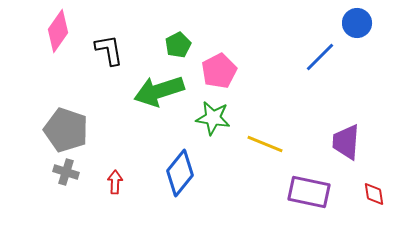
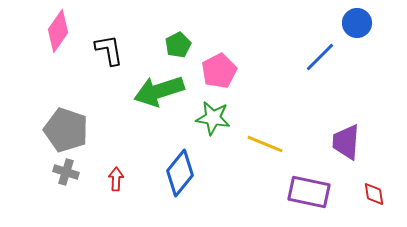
red arrow: moved 1 px right, 3 px up
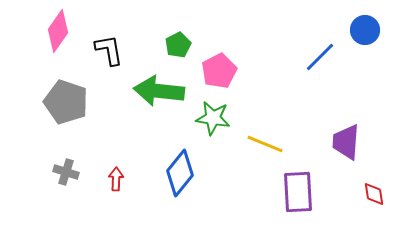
blue circle: moved 8 px right, 7 px down
green arrow: rotated 24 degrees clockwise
gray pentagon: moved 28 px up
purple rectangle: moved 11 px left; rotated 75 degrees clockwise
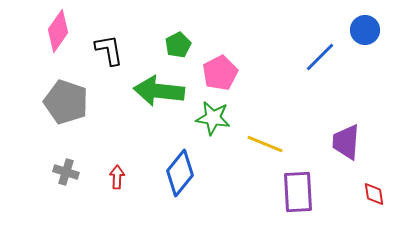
pink pentagon: moved 1 px right, 2 px down
red arrow: moved 1 px right, 2 px up
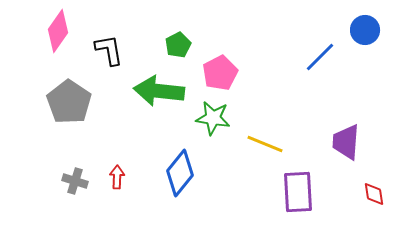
gray pentagon: moved 3 px right; rotated 15 degrees clockwise
gray cross: moved 9 px right, 9 px down
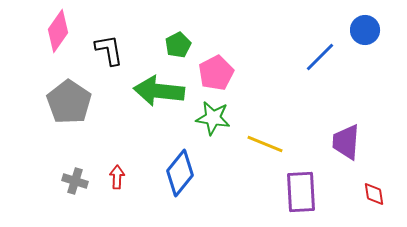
pink pentagon: moved 4 px left
purple rectangle: moved 3 px right
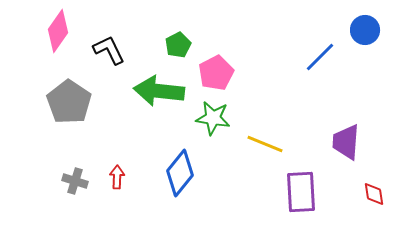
black L-shape: rotated 16 degrees counterclockwise
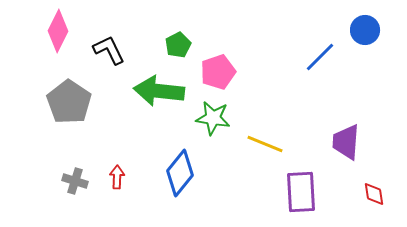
pink diamond: rotated 9 degrees counterclockwise
pink pentagon: moved 2 px right, 1 px up; rotated 8 degrees clockwise
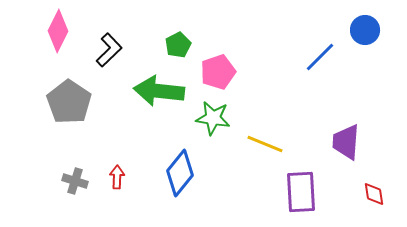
black L-shape: rotated 72 degrees clockwise
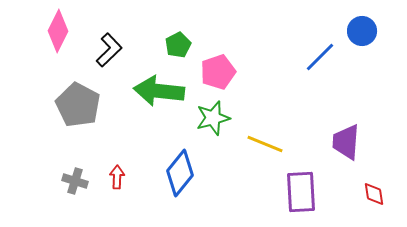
blue circle: moved 3 px left, 1 px down
gray pentagon: moved 9 px right, 3 px down; rotated 6 degrees counterclockwise
green star: rotated 24 degrees counterclockwise
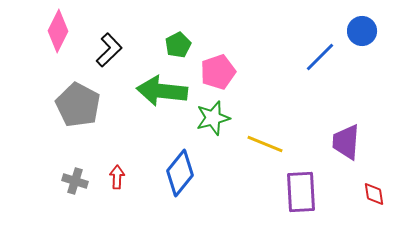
green arrow: moved 3 px right
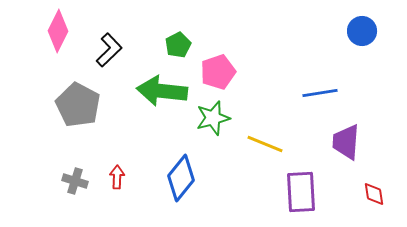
blue line: moved 36 px down; rotated 36 degrees clockwise
blue diamond: moved 1 px right, 5 px down
